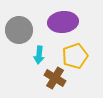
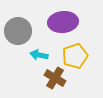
gray circle: moved 1 px left, 1 px down
cyan arrow: rotated 96 degrees clockwise
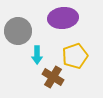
purple ellipse: moved 4 px up
cyan arrow: moved 2 px left; rotated 102 degrees counterclockwise
brown cross: moved 2 px left, 1 px up
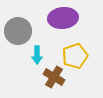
brown cross: moved 1 px right
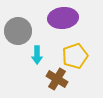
brown cross: moved 3 px right, 2 px down
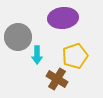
gray circle: moved 6 px down
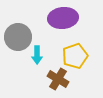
brown cross: moved 1 px right
